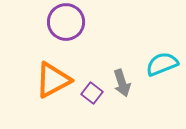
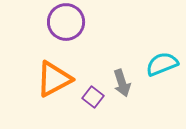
orange triangle: moved 1 px right, 1 px up
purple square: moved 1 px right, 4 px down
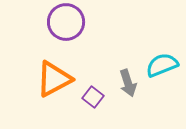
cyan semicircle: moved 1 px down
gray arrow: moved 6 px right
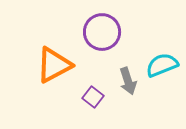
purple circle: moved 36 px right, 10 px down
orange triangle: moved 14 px up
gray arrow: moved 2 px up
